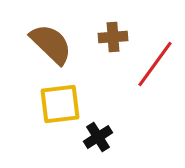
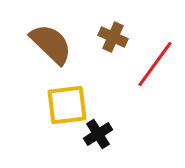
brown cross: rotated 28 degrees clockwise
yellow square: moved 7 px right, 1 px down
black cross: moved 3 px up
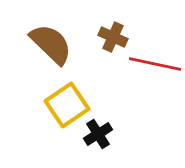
red line: rotated 66 degrees clockwise
yellow square: rotated 27 degrees counterclockwise
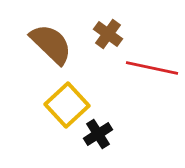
brown cross: moved 5 px left, 3 px up; rotated 12 degrees clockwise
red line: moved 3 px left, 4 px down
yellow square: rotated 9 degrees counterclockwise
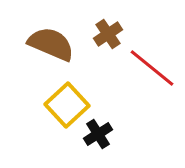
brown cross: rotated 20 degrees clockwise
brown semicircle: rotated 21 degrees counterclockwise
red line: rotated 27 degrees clockwise
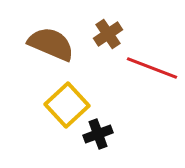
red line: rotated 18 degrees counterclockwise
black cross: rotated 12 degrees clockwise
